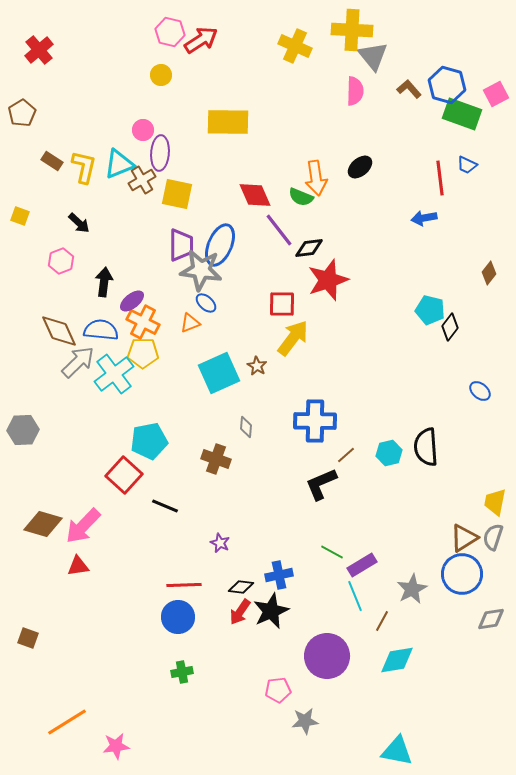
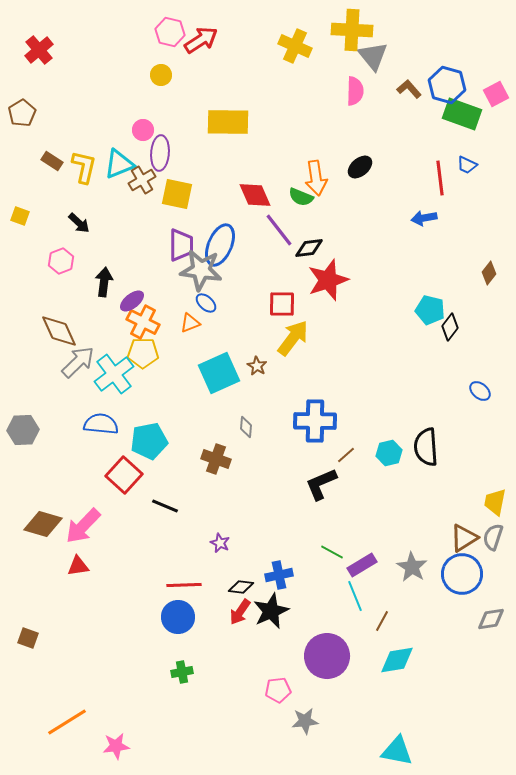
blue semicircle at (101, 330): moved 94 px down
gray star at (412, 589): moved 22 px up; rotated 12 degrees counterclockwise
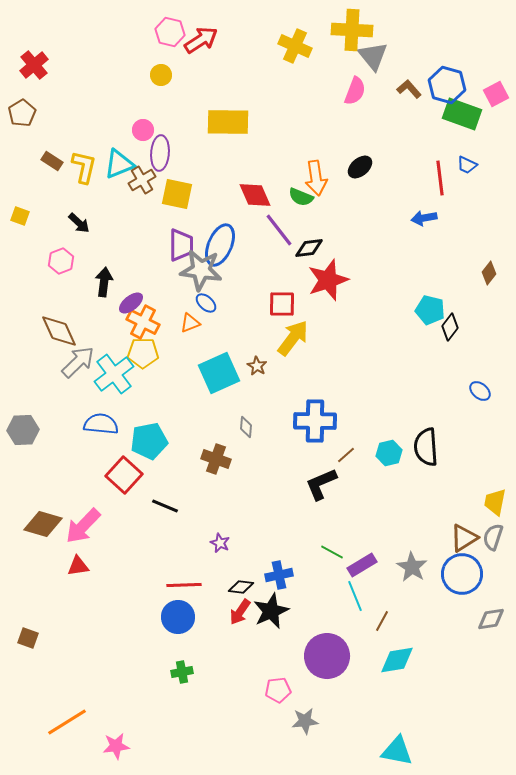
red cross at (39, 50): moved 5 px left, 15 px down
pink semicircle at (355, 91): rotated 20 degrees clockwise
purple ellipse at (132, 301): moved 1 px left, 2 px down
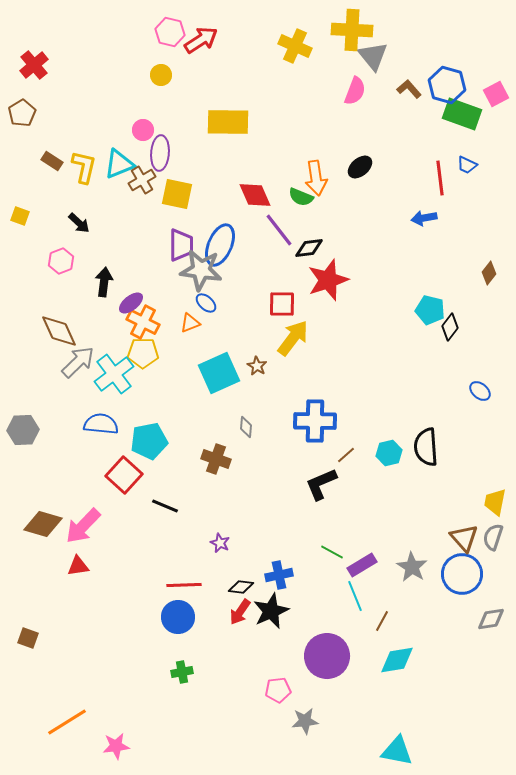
brown triangle at (464, 538): rotated 40 degrees counterclockwise
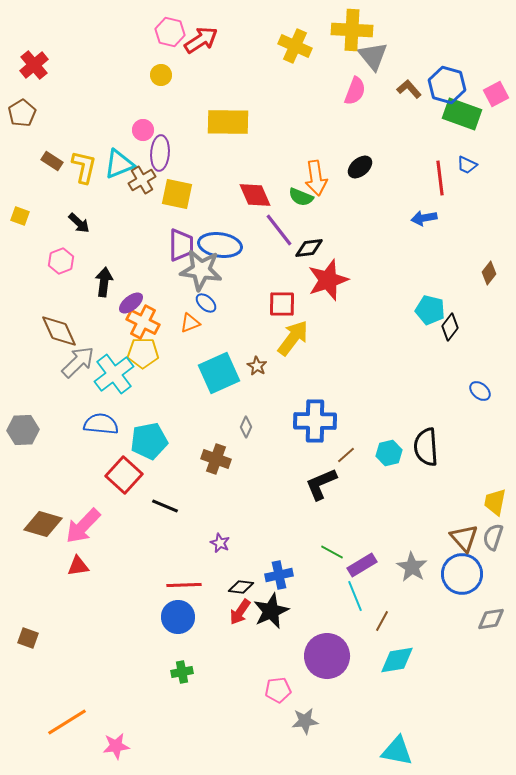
blue ellipse at (220, 245): rotated 75 degrees clockwise
gray diamond at (246, 427): rotated 20 degrees clockwise
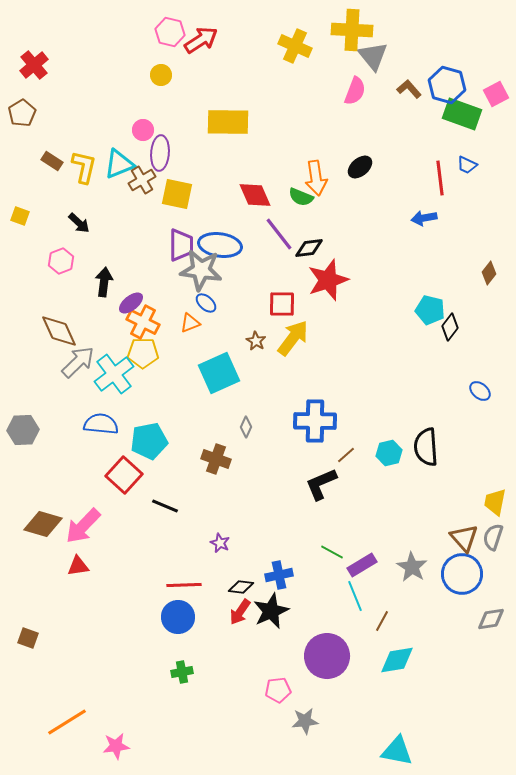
purple line at (279, 230): moved 4 px down
brown star at (257, 366): moved 1 px left, 25 px up
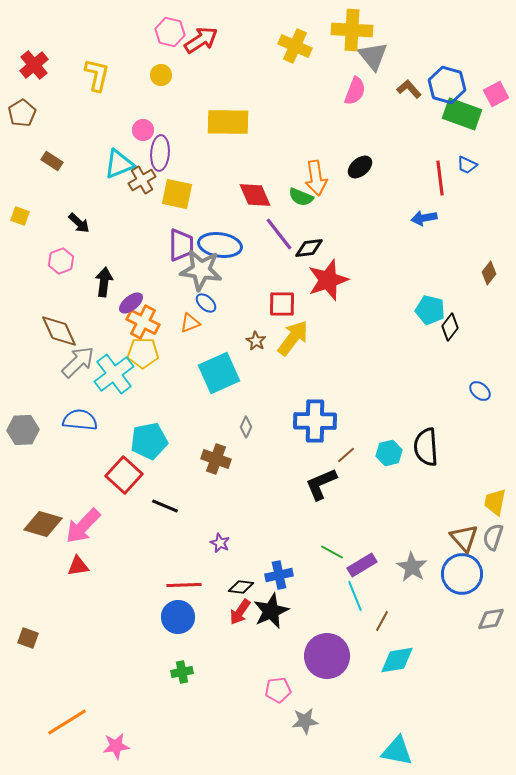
yellow L-shape at (84, 167): moved 13 px right, 92 px up
blue semicircle at (101, 424): moved 21 px left, 4 px up
